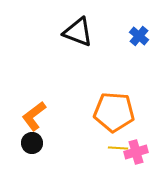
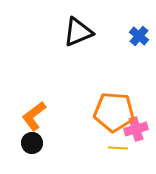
black triangle: rotated 44 degrees counterclockwise
pink cross: moved 23 px up
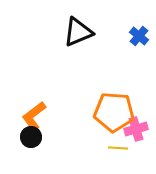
black circle: moved 1 px left, 6 px up
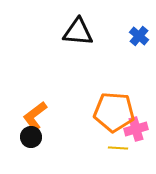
black triangle: rotated 28 degrees clockwise
orange L-shape: moved 1 px right
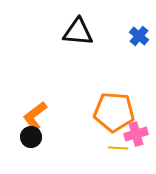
pink cross: moved 5 px down
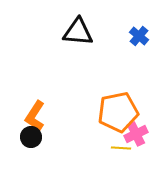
orange pentagon: moved 4 px right; rotated 15 degrees counterclockwise
orange L-shape: rotated 20 degrees counterclockwise
pink cross: rotated 10 degrees counterclockwise
yellow line: moved 3 px right
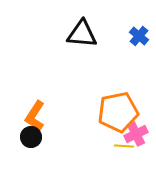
black triangle: moved 4 px right, 2 px down
yellow line: moved 3 px right, 2 px up
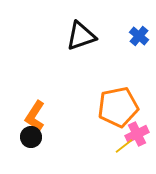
black triangle: moved 1 px left, 2 px down; rotated 24 degrees counterclockwise
orange pentagon: moved 5 px up
pink cross: moved 1 px right
yellow line: rotated 42 degrees counterclockwise
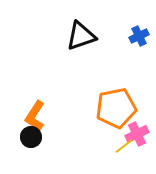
blue cross: rotated 24 degrees clockwise
orange pentagon: moved 2 px left, 1 px down
